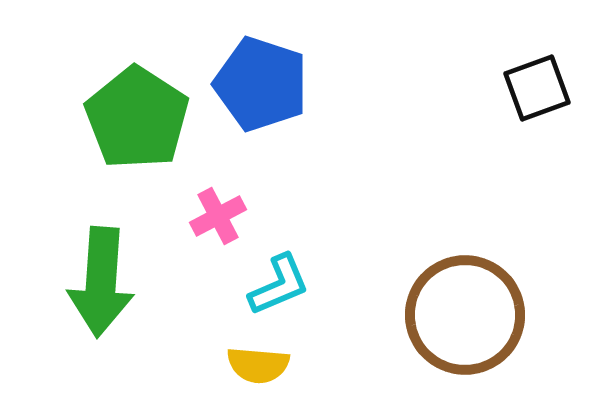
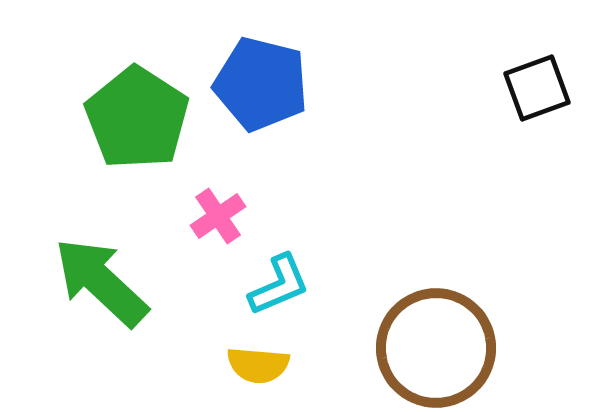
blue pentagon: rotated 4 degrees counterclockwise
pink cross: rotated 6 degrees counterclockwise
green arrow: rotated 129 degrees clockwise
brown circle: moved 29 px left, 33 px down
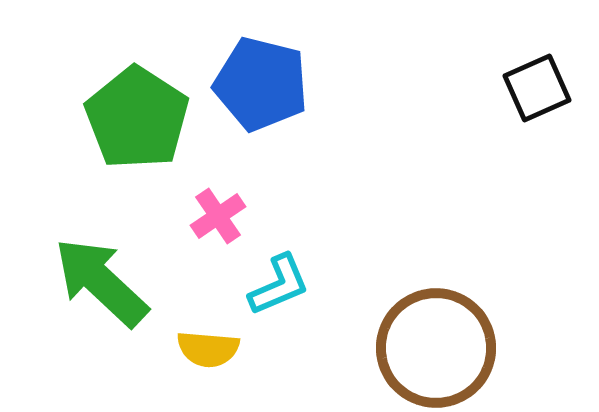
black square: rotated 4 degrees counterclockwise
yellow semicircle: moved 50 px left, 16 px up
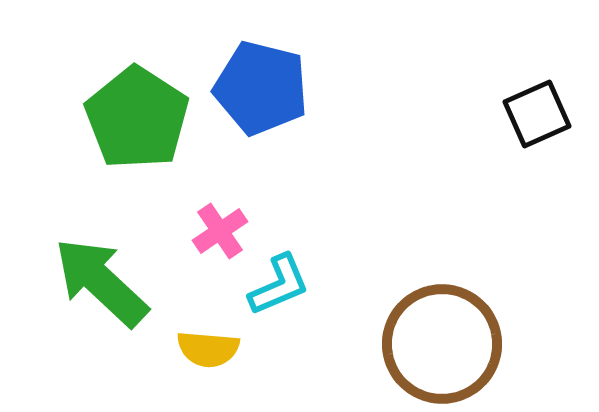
blue pentagon: moved 4 px down
black square: moved 26 px down
pink cross: moved 2 px right, 15 px down
brown circle: moved 6 px right, 4 px up
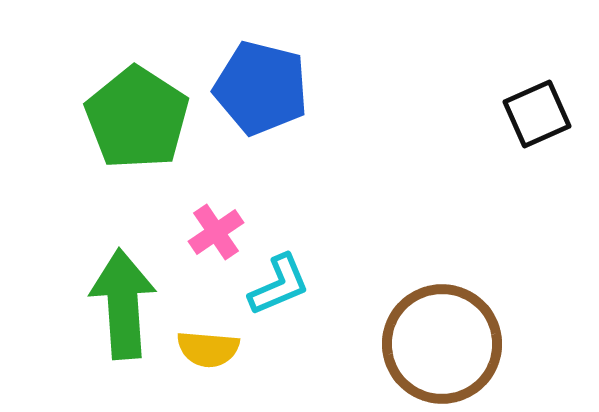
pink cross: moved 4 px left, 1 px down
green arrow: moved 22 px right, 22 px down; rotated 43 degrees clockwise
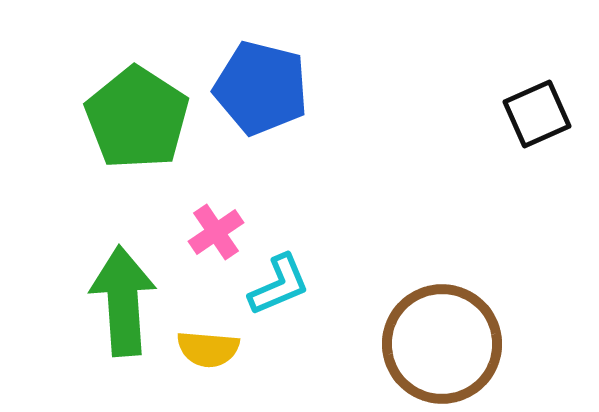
green arrow: moved 3 px up
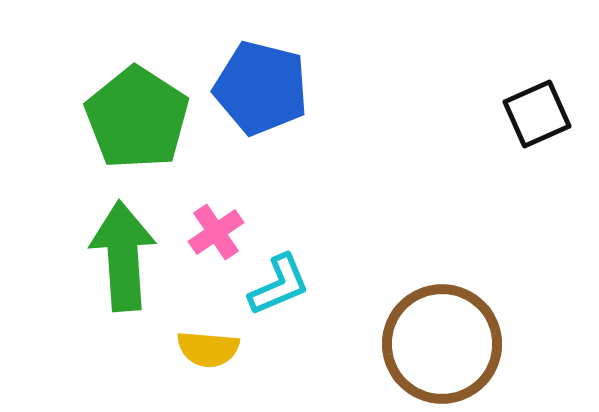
green arrow: moved 45 px up
